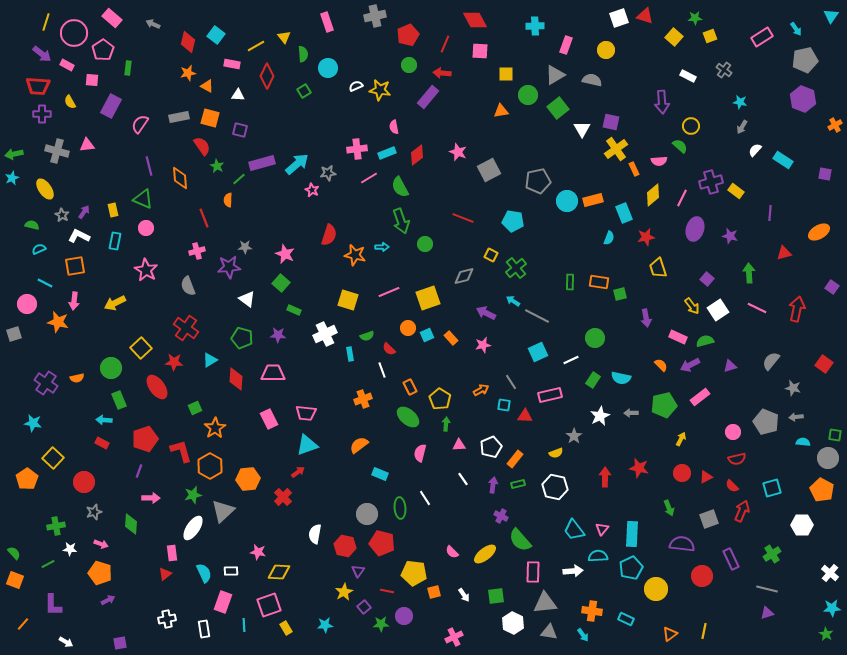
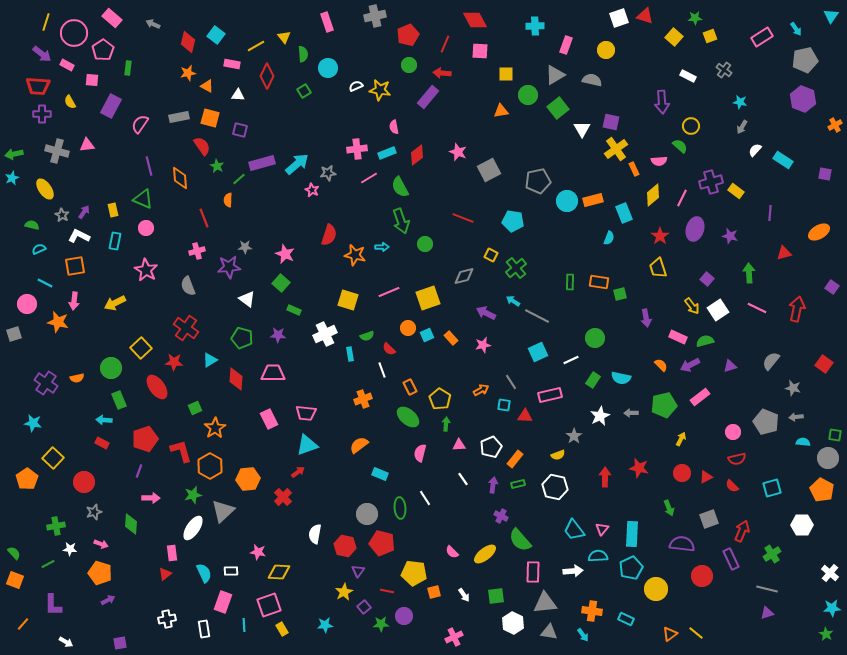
red star at (646, 237): moved 14 px right, 1 px up; rotated 24 degrees counterclockwise
yellow semicircle at (556, 453): moved 2 px right, 2 px down
red arrow at (742, 511): moved 20 px down
yellow rectangle at (286, 628): moved 4 px left, 1 px down
yellow line at (704, 631): moved 8 px left, 2 px down; rotated 63 degrees counterclockwise
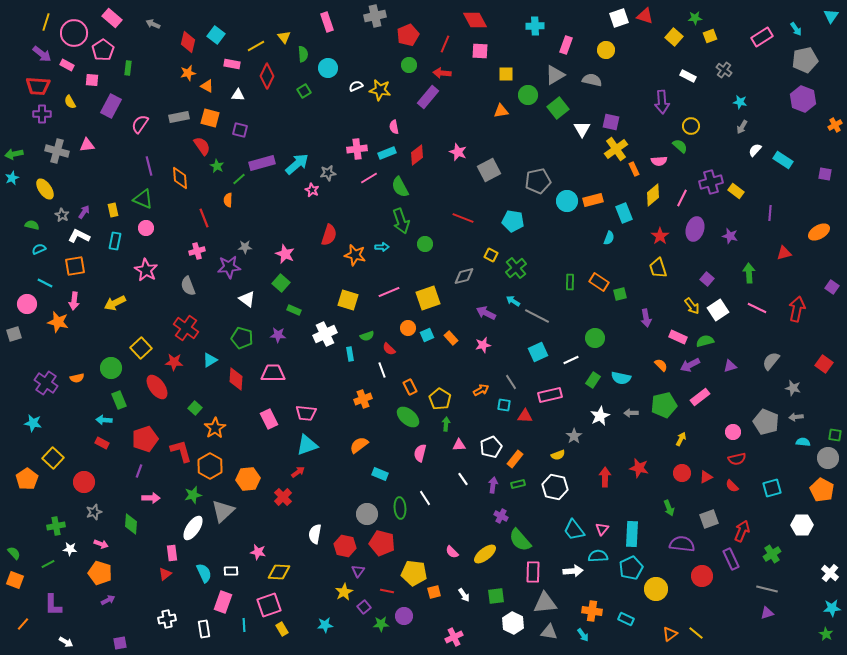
orange rectangle at (599, 282): rotated 24 degrees clockwise
green square at (195, 408): rotated 24 degrees counterclockwise
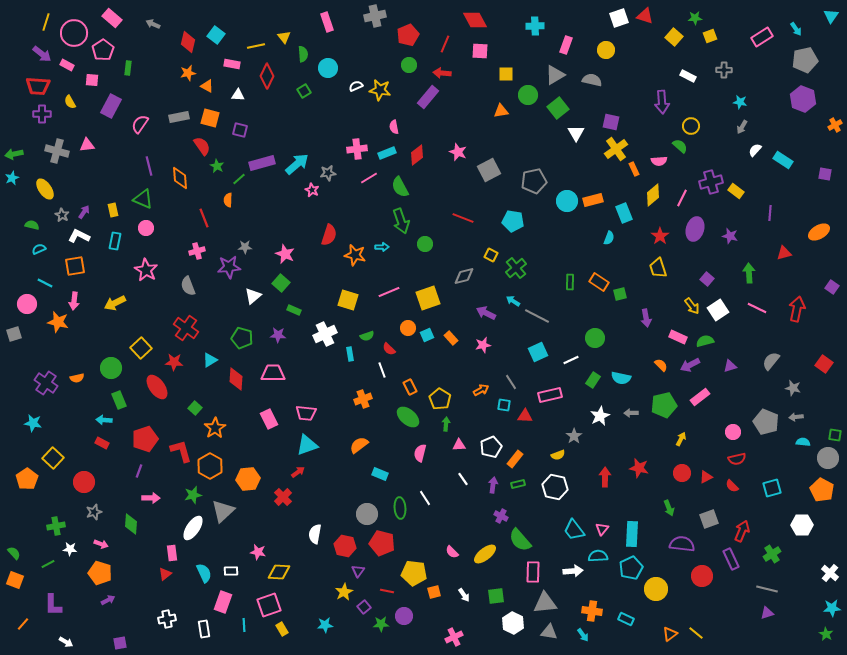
yellow line at (256, 46): rotated 18 degrees clockwise
gray cross at (724, 70): rotated 35 degrees counterclockwise
white triangle at (582, 129): moved 6 px left, 4 px down
gray pentagon at (538, 181): moved 4 px left
white triangle at (247, 299): moved 6 px right, 3 px up; rotated 42 degrees clockwise
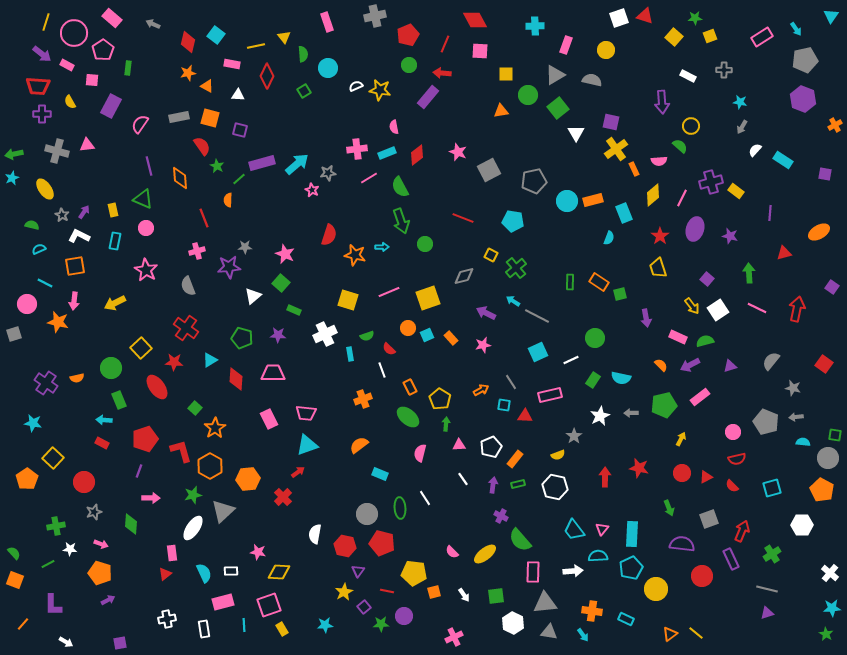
pink rectangle at (223, 602): rotated 55 degrees clockwise
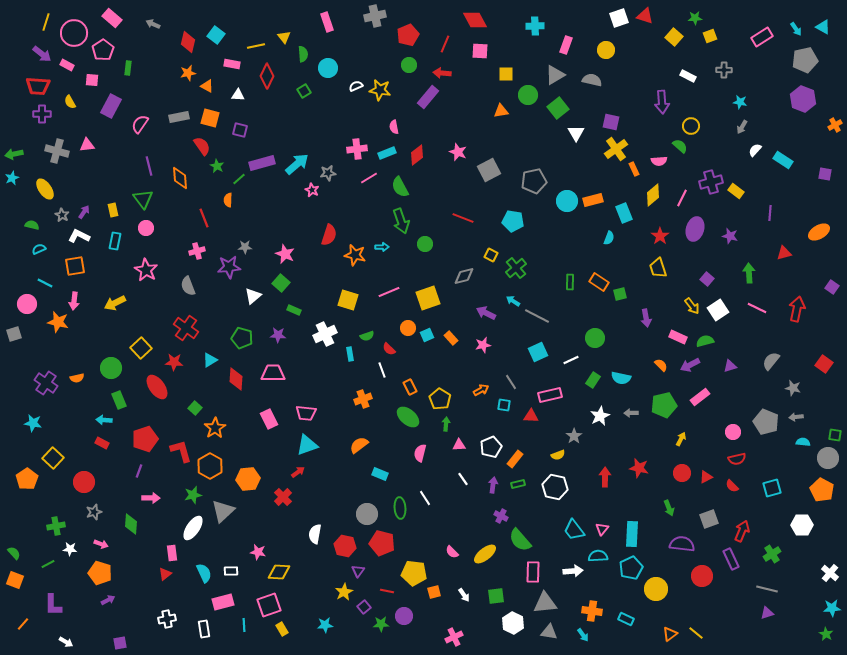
cyan triangle at (831, 16): moved 8 px left, 11 px down; rotated 35 degrees counterclockwise
green triangle at (143, 199): rotated 30 degrees clockwise
red triangle at (525, 416): moved 6 px right
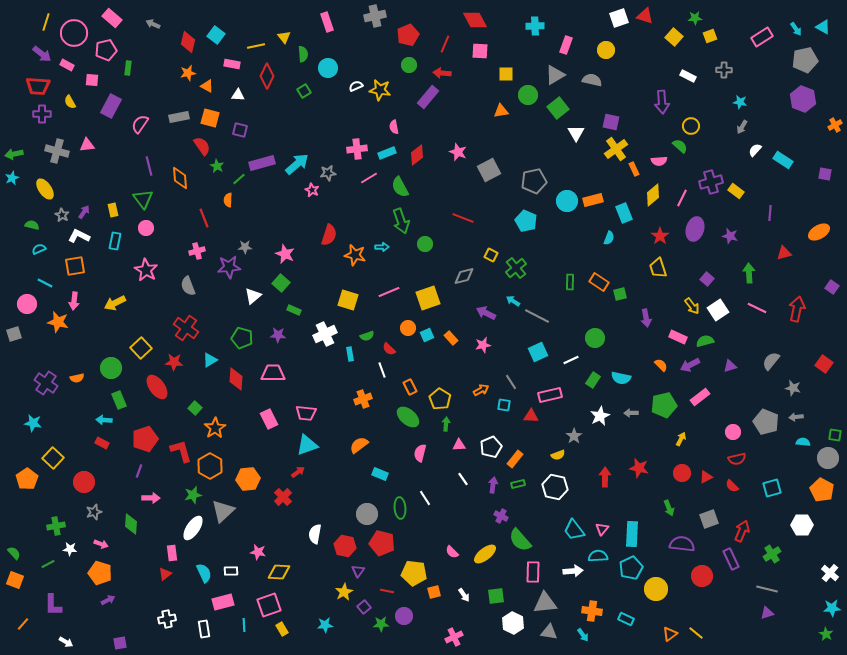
pink pentagon at (103, 50): moved 3 px right; rotated 20 degrees clockwise
cyan pentagon at (513, 221): moved 13 px right; rotated 15 degrees clockwise
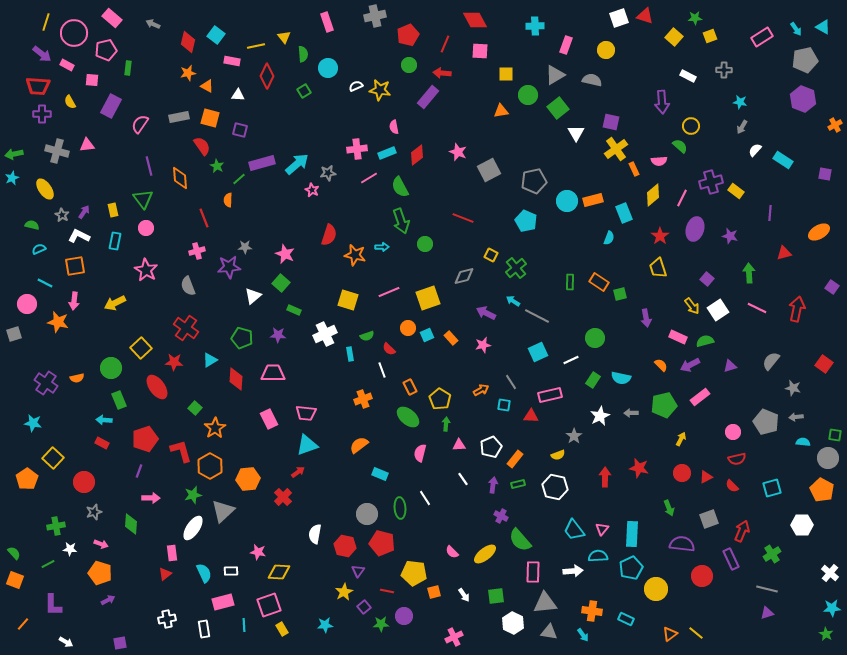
pink rectangle at (232, 64): moved 3 px up
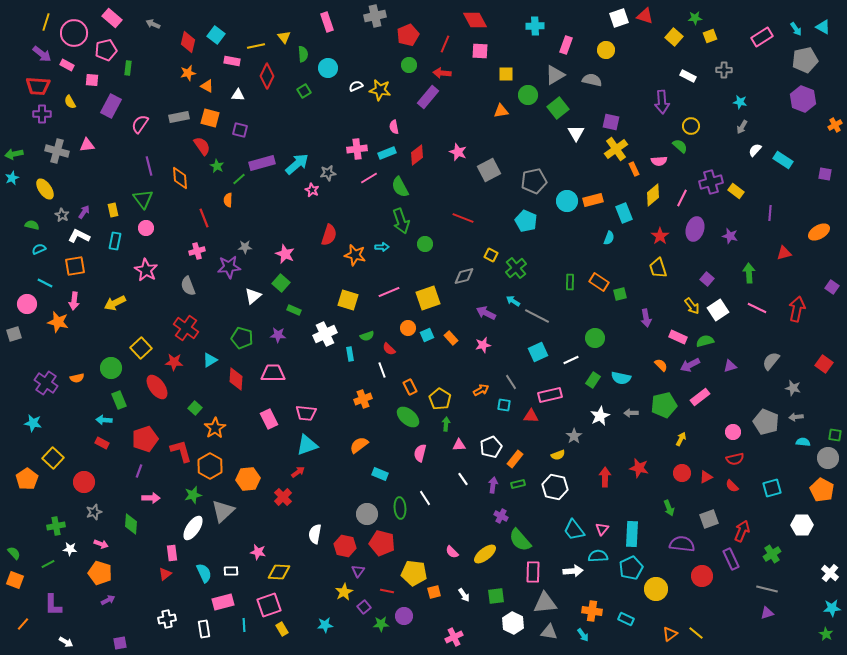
red semicircle at (737, 459): moved 2 px left
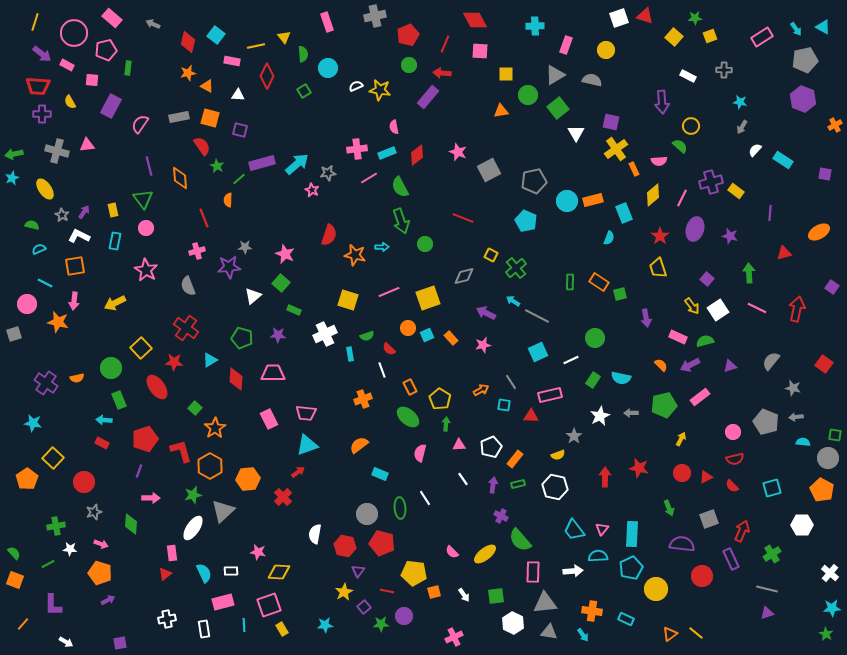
yellow line at (46, 22): moved 11 px left
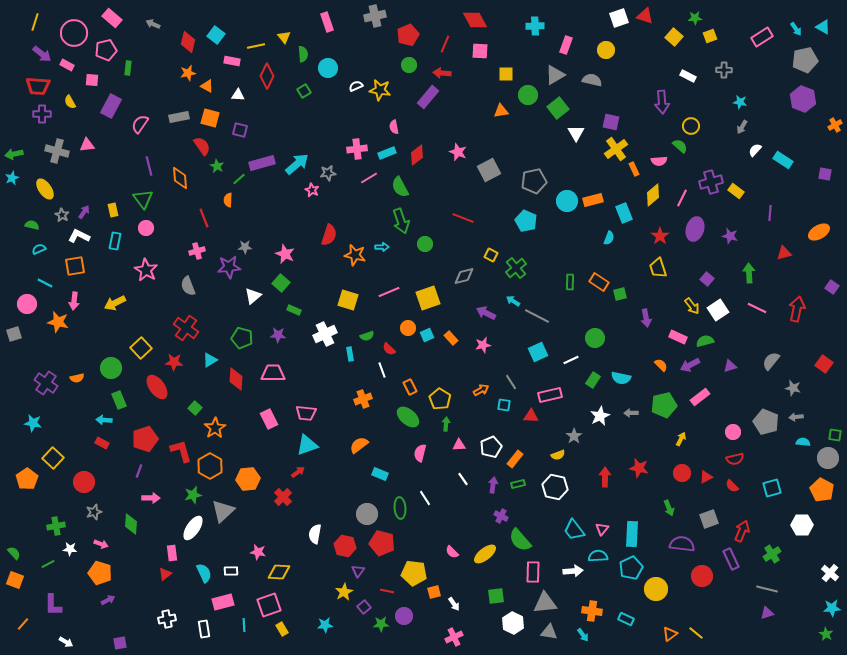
white arrow at (464, 595): moved 10 px left, 9 px down
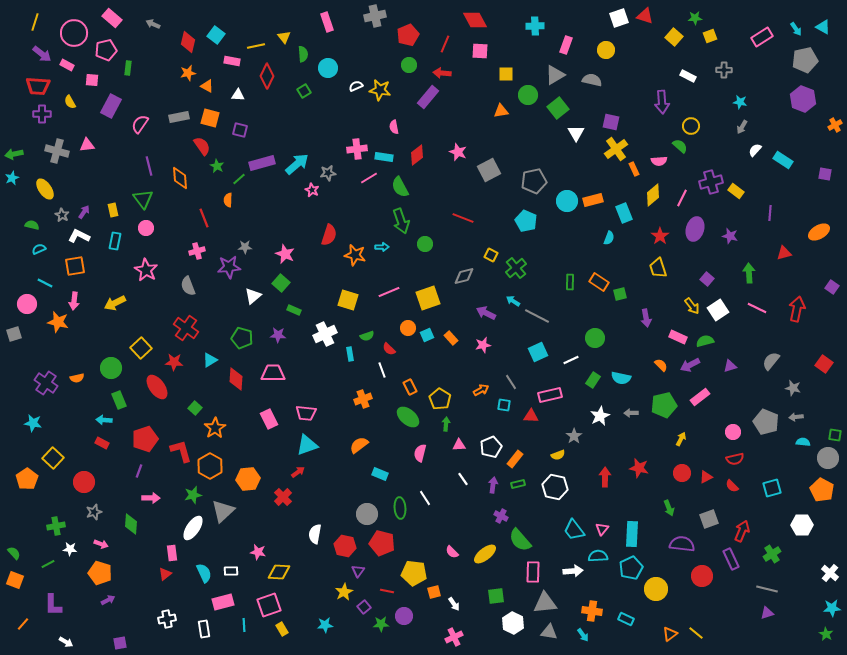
cyan rectangle at (387, 153): moved 3 px left, 4 px down; rotated 30 degrees clockwise
